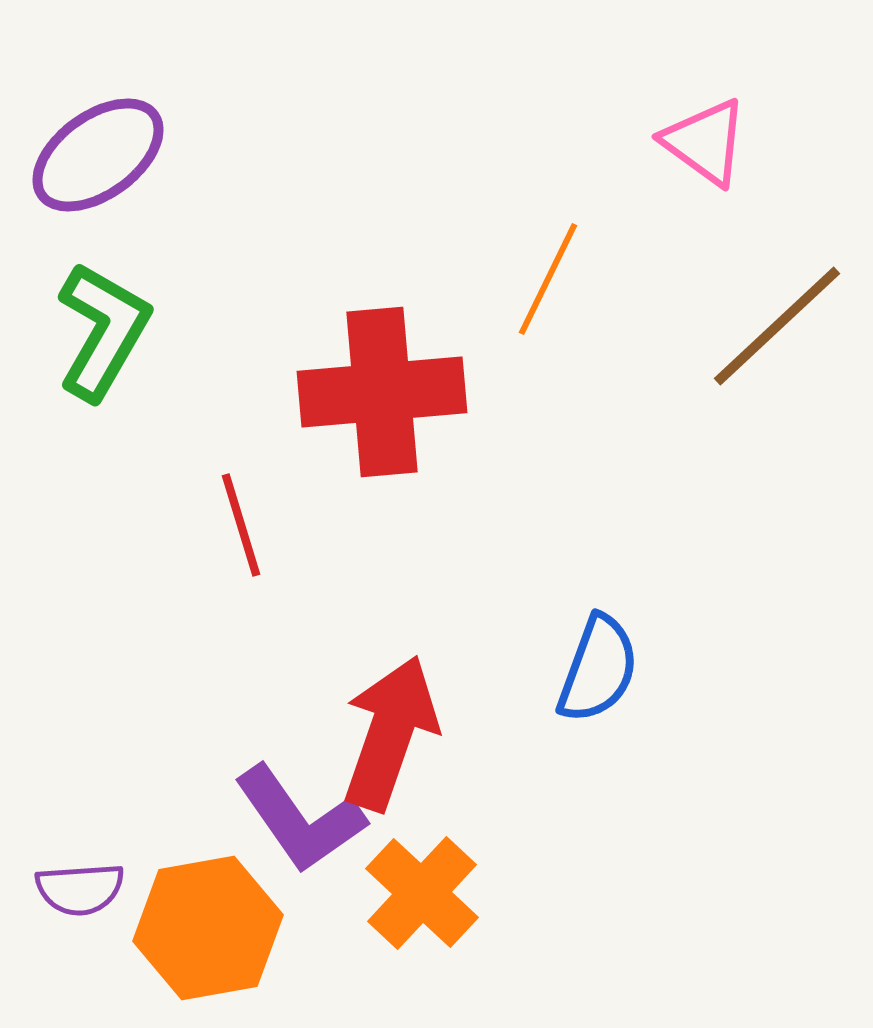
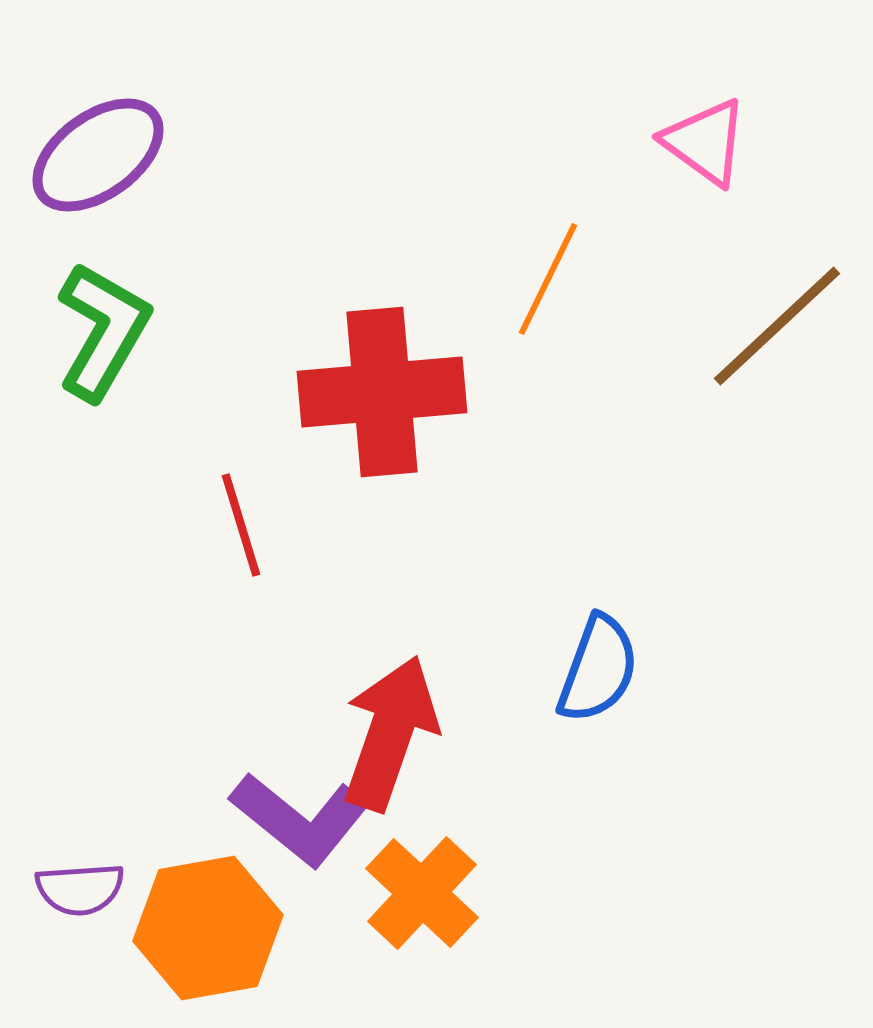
purple L-shape: rotated 16 degrees counterclockwise
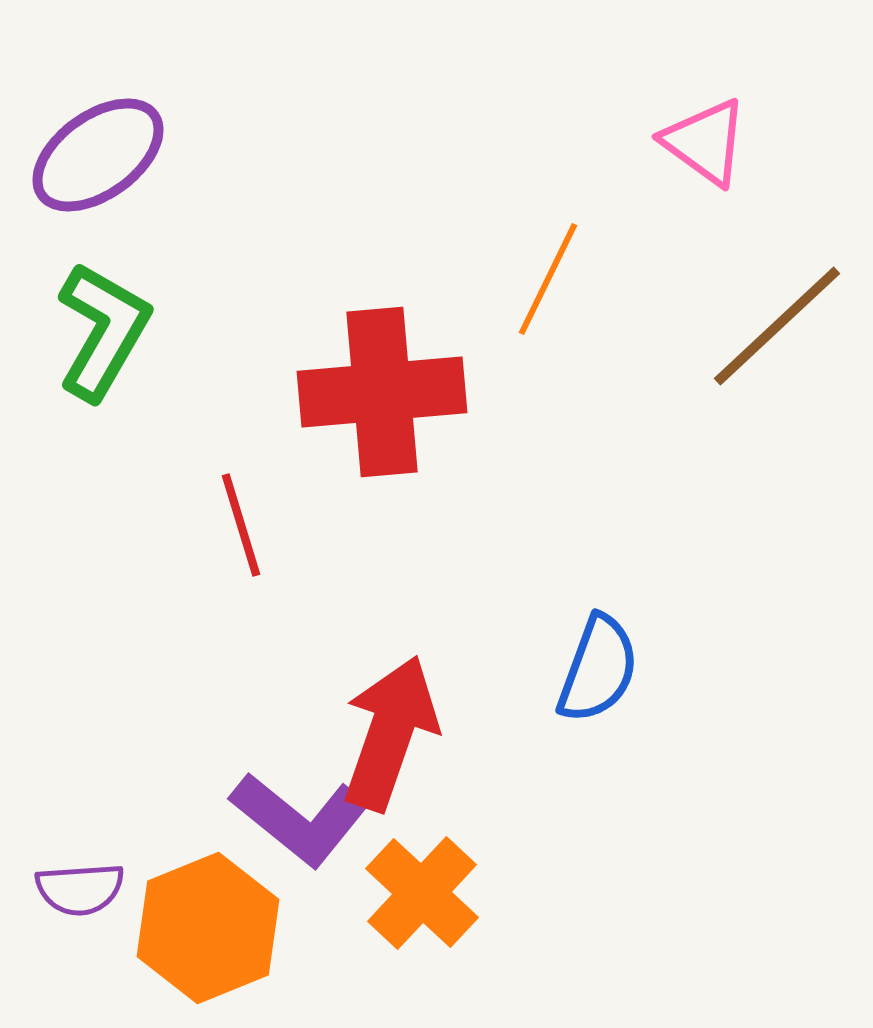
orange hexagon: rotated 12 degrees counterclockwise
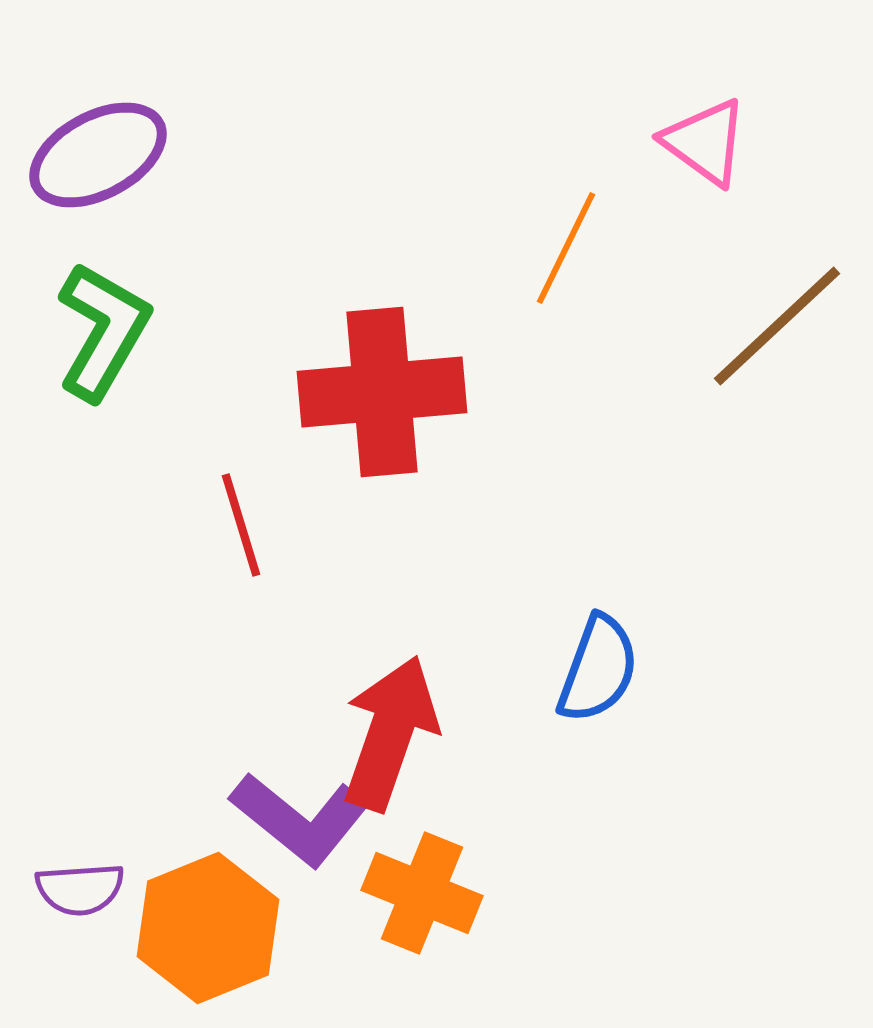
purple ellipse: rotated 8 degrees clockwise
orange line: moved 18 px right, 31 px up
orange cross: rotated 21 degrees counterclockwise
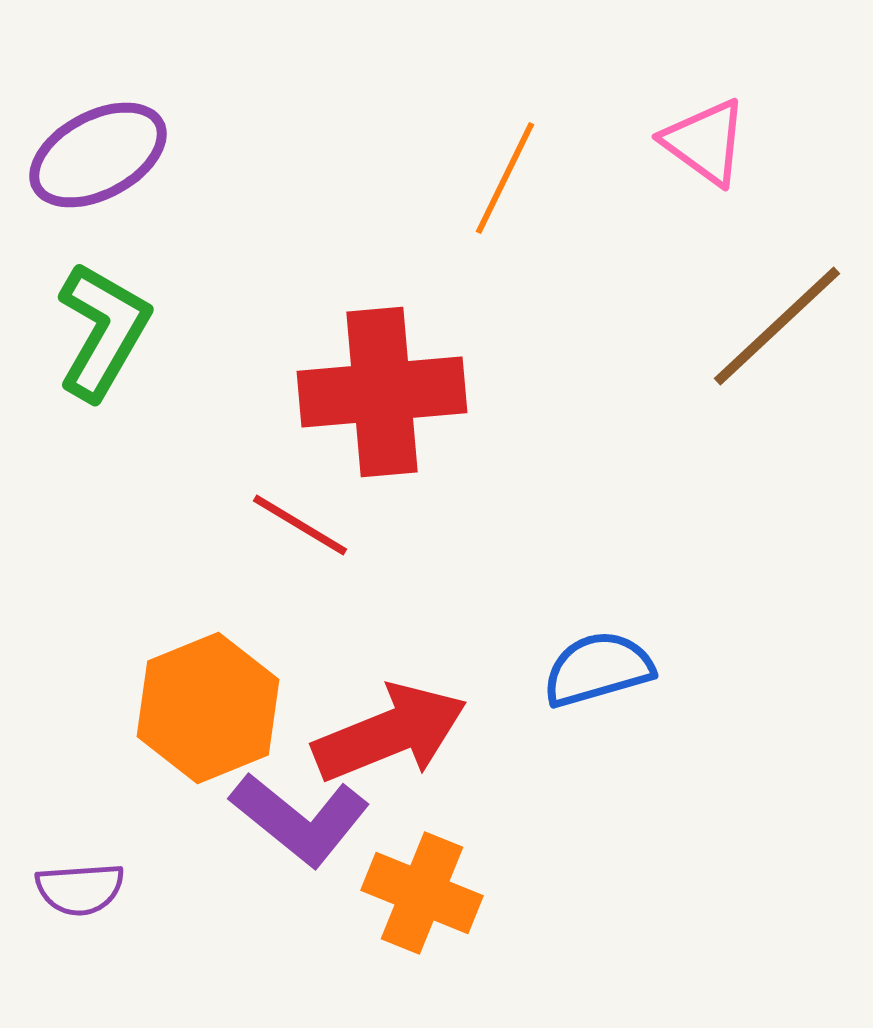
orange line: moved 61 px left, 70 px up
red line: moved 59 px right; rotated 42 degrees counterclockwise
blue semicircle: rotated 126 degrees counterclockwise
red arrow: rotated 49 degrees clockwise
orange hexagon: moved 220 px up
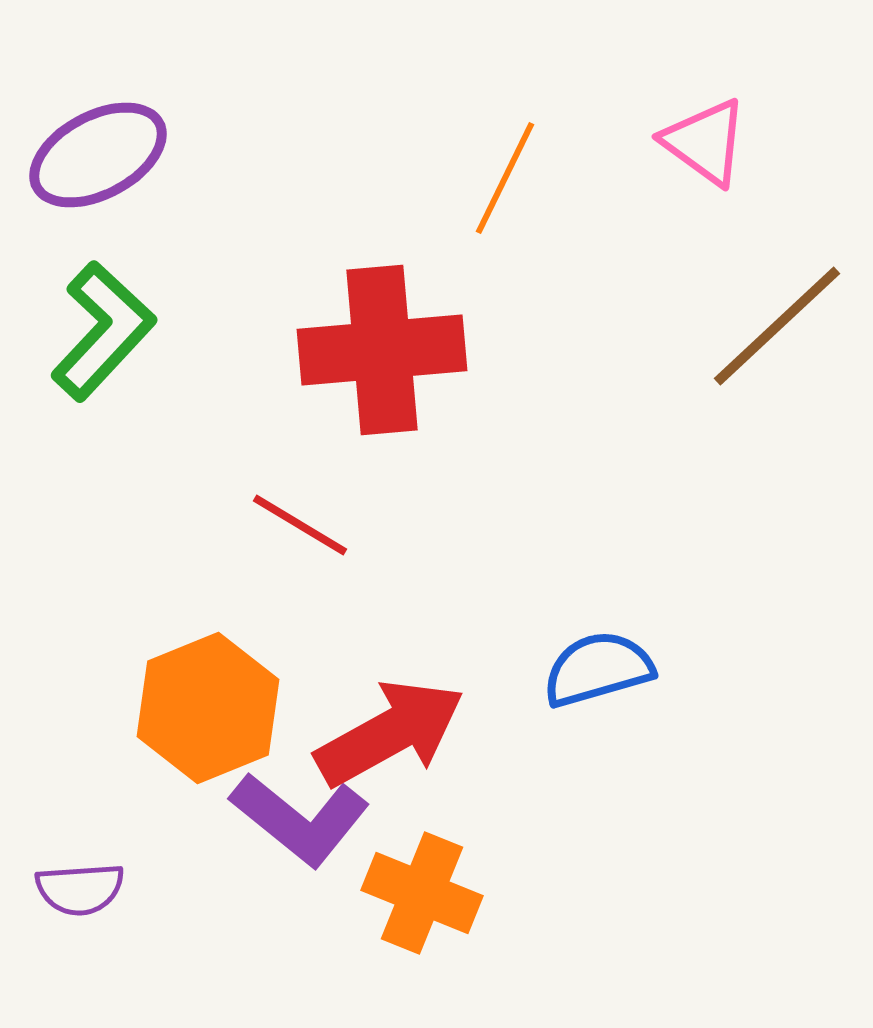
green L-shape: rotated 13 degrees clockwise
red cross: moved 42 px up
red arrow: rotated 7 degrees counterclockwise
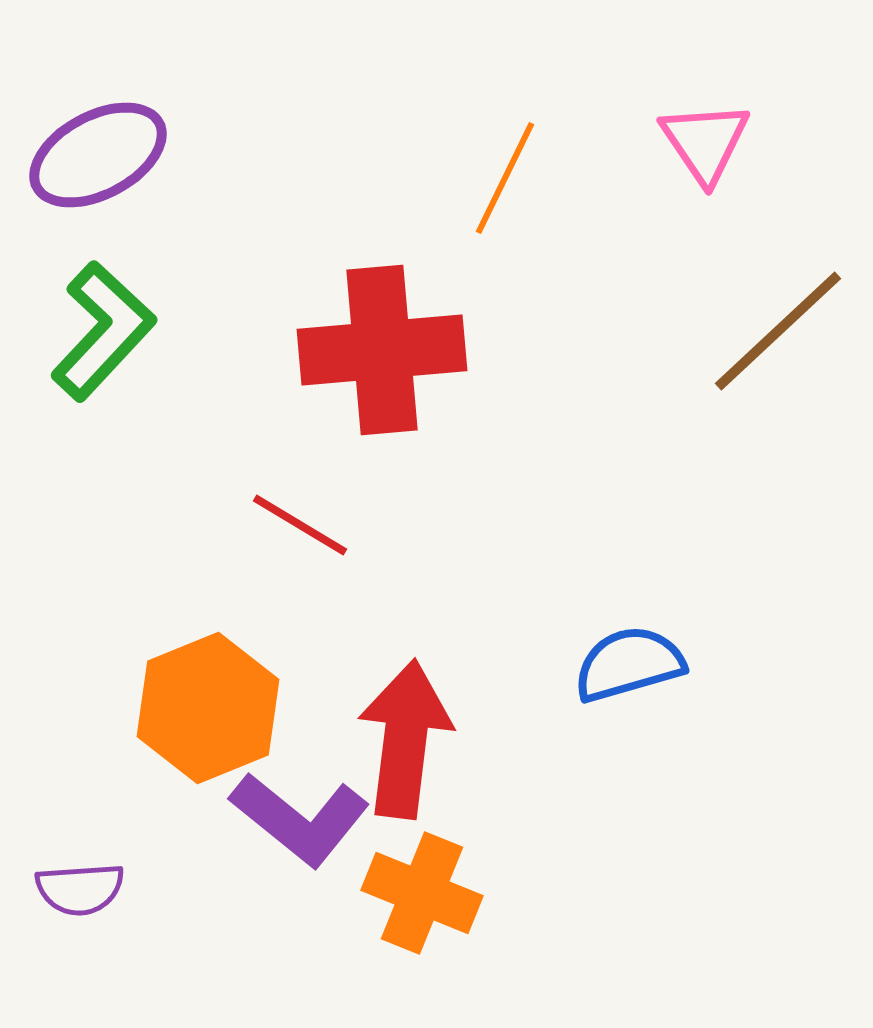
pink triangle: rotated 20 degrees clockwise
brown line: moved 1 px right, 5 px down
blue semicircle: moved 31 px right, 5 px up
red arrow: moved 15 px right, 6 px down; rotated 54 degrees counterclockwise
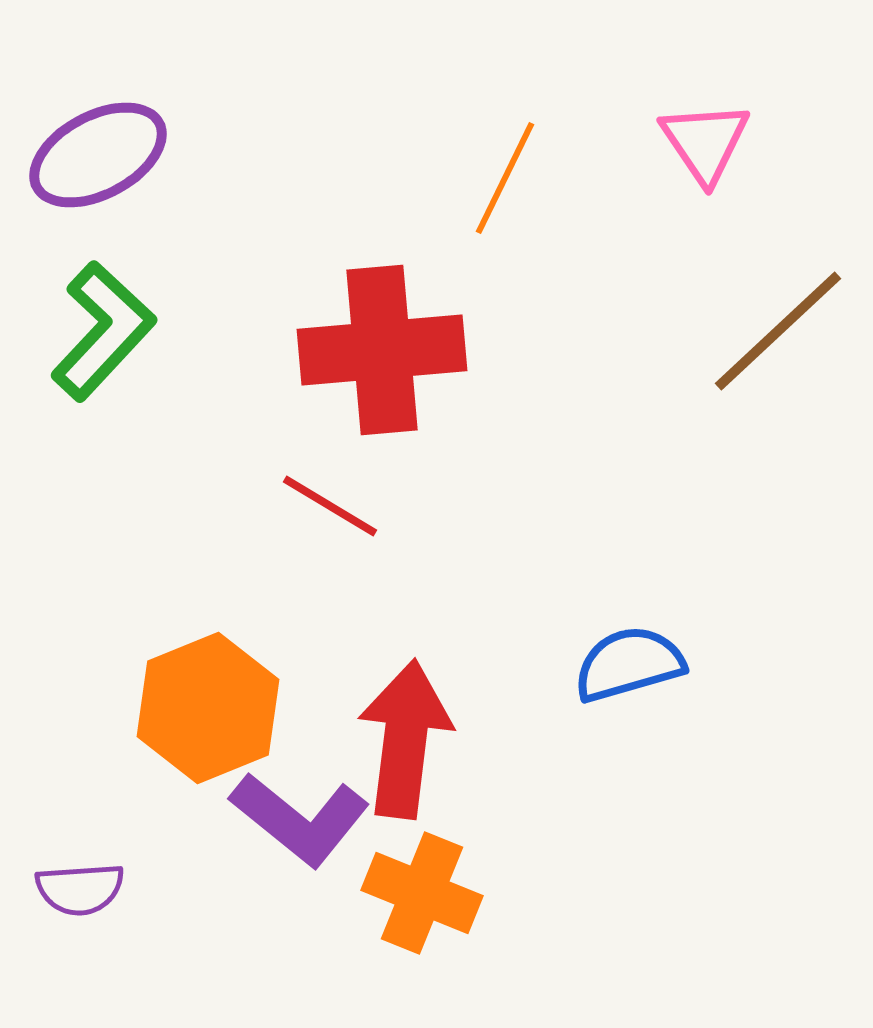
red line: moved 30 px right, 19 px up
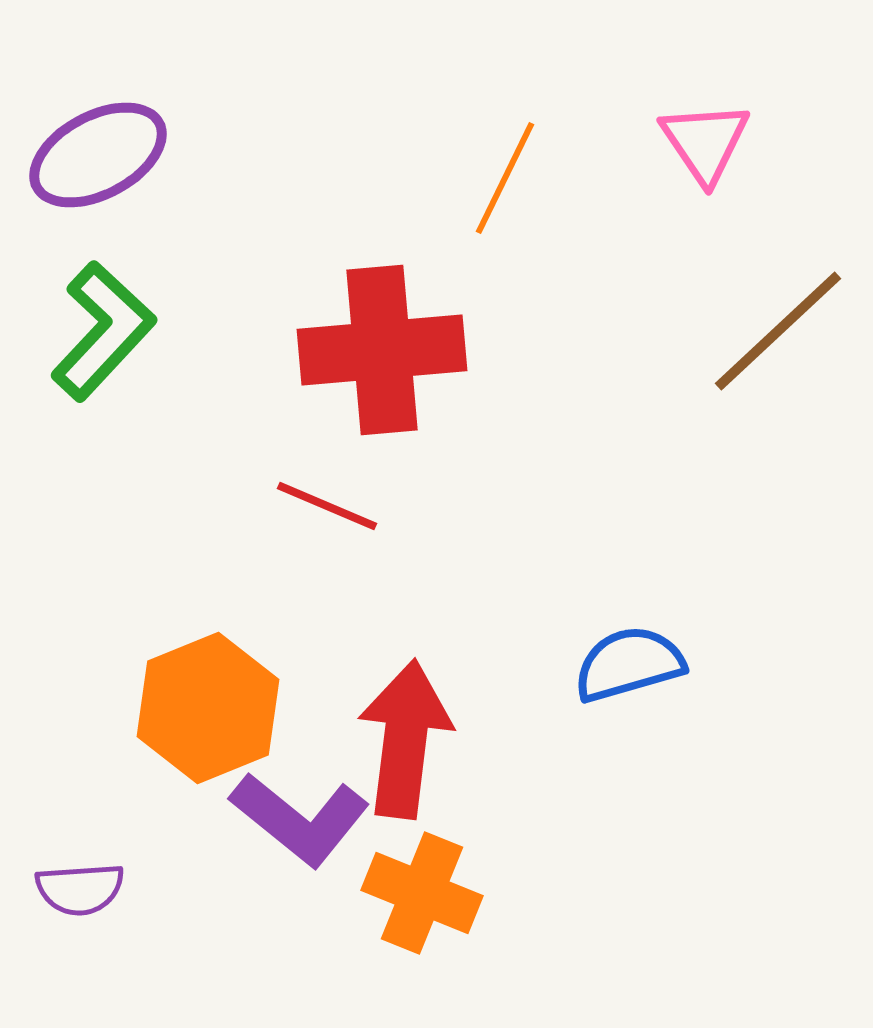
red line: moved 3 px left; rotated 8 degrees counterclockwise
